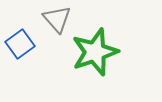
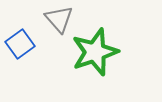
gray triangle: moved 2 px right
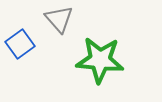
green star: moved 5 px right, 8 px down; rotated 24 degrees clockwise
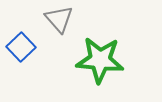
blue square: moved 1 px right, 3 px down; rotated 8 degrees counterclockwise
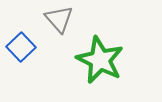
green star: rotated 21 degrees clockwise
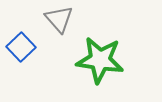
green star: rotated 18 degrees counterclockwise
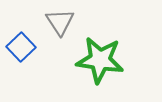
gray triangle: moved 1 px right, 3 px down; rotated 8 degrees clockwise
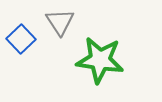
blue square: moved 8 px up
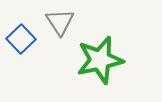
green star: rotated 21 degrees counterclockwise
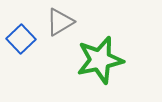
gray triangle: rotated 32 degrees clockwise
